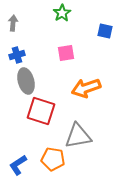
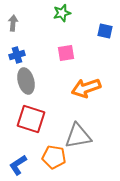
green star: rotated 18 degrees clockwise
red square: moved 10 px left, 8 px down
orange pentagon: moved 1 px right, 2 px up
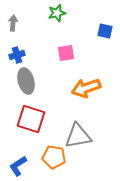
green star: moved 5 px left
blue L-shape: moved 1 px down
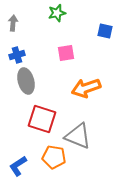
red square: moved 11 px right
gray triangle: rotated 32 degrees clockwise
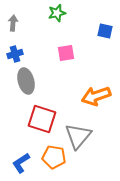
blue cross: moved 2 px left, 1 px up
orange arrow: moved 10 px right, 8 px down
gray triangle: rotated 48 degrees clockwise
blue L-shape: moved 3 px right, 3 px up
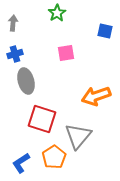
green star: rotated 18 degrees counterclockwise
orange pentagon: rotated 30 degrees clockwise
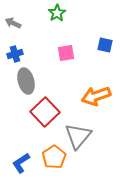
gray arrow: rotated 70 degrees counterclockwise
blue square: moved 14 px down
red square: moved 3 px right, 7 px up; rotated 28 degrees clockwise
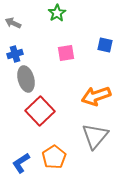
gray ellipse: moved 2 px up
red square: moved 5 px left, 1 px up
gray triangle: moved 17 px right
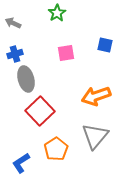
orange pentagon: moved 2 px right, 8 px up
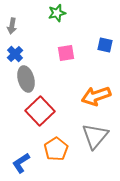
green star: rotated 18 degrees clockwise
gray arrow: moved 1 px left, 3 px down; rotated 105 degrees counterclockwise
blue cross: rotated 28 degrees counterclockwise
